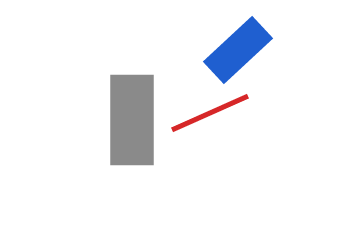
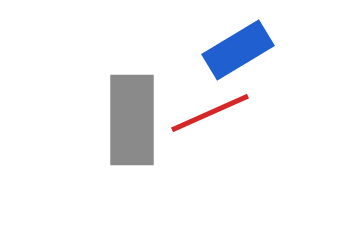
blue rectangle: rotated 12 degrees clockwise
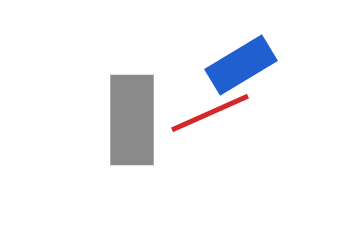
blue rectangle: moved 3 px right, 15 px down
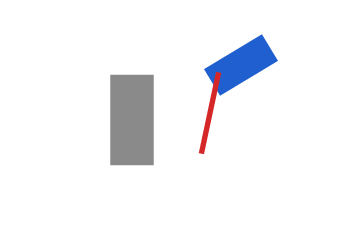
red line: rotated 54 degrees counterclockwise
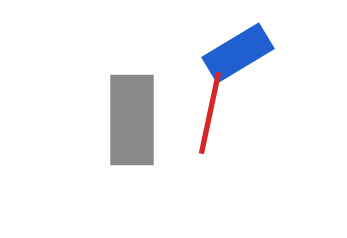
blue rectangle: moved 3 px left, 12 px up
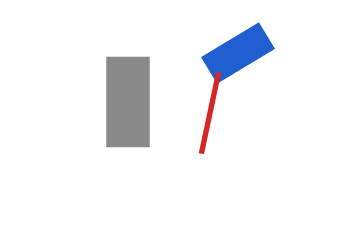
gray rectangle: moved 4 px left, 18 px up
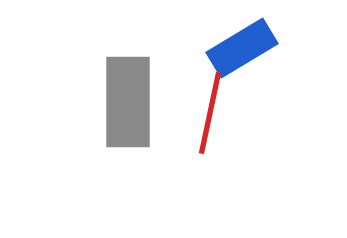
blue rectangle: moved 4 px right, 5 px up
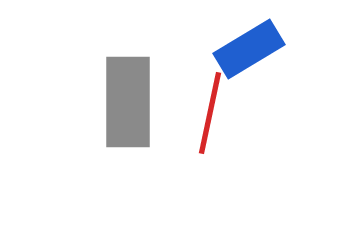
blue rectangle: moved 7 px right, 1 px down
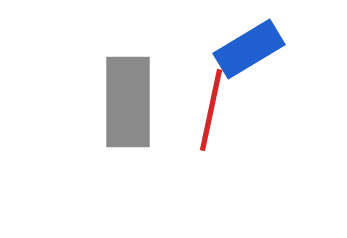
red line: moved 1 px right, 3 px up
